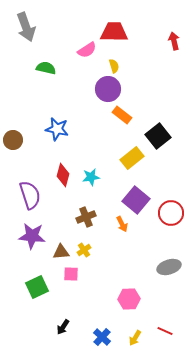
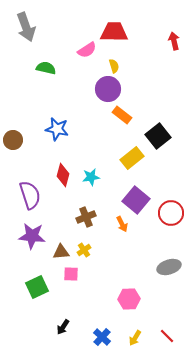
red line: moved 2 px right, 5 px down; rotated 21 degrees clockwise
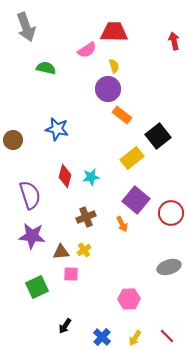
red diamond: moved 2 px right, 1 px down
black arrow: moved 2 px right, 1 px up
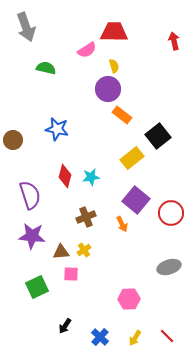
blue cross: moved 2 px left
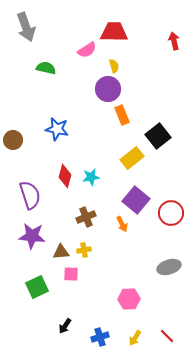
orange rectangle: rotated 30 degrees clockwise
yellow cross: rotated 24 degrees clockwise
blue cross: rotated 30 degrees clockwise
